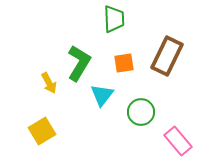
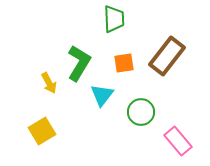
brown rectangle: rotated 12 degrees clockwise
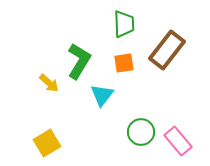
green trapezoid: moved 10 px right, 5 px down
brown rectangle: moved 6 px up
green L-shape: moved 2 px up
yellow arrow: rotated 20 degrees counterclockwise
green circle: moved 20 px down
yellow square: moved 5 px right, 12 px down
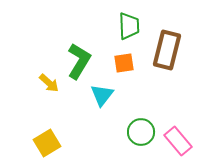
green trapezoid: moved 5 px right, 2 px down
brown rectangle: rotated 24 degrees counterclockwise
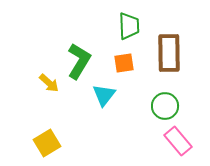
brown rectangle: moved 2 px right, 3 px down; rotated 15 degrees counterclockwise
cyan triangle: moved 2 px right
green circle: moved 24 px right, 26 px up
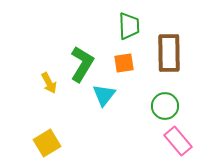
green L-shape: moved 3 px right, 3 px down
yellow arrow: rotated 20 degrees clockwise
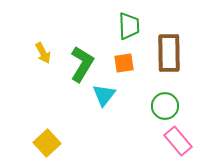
yellow arrow: moved 6 px left, 30 px up
yellow square: rotated 12 degrees counterclockwise
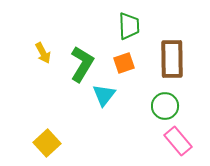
brown rectangle: moved 3 px right, 6 px down
orange square: rotated 10 degrees counterclockwise
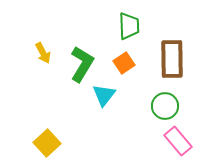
orange square: rotated 15 degrees counterclockwise
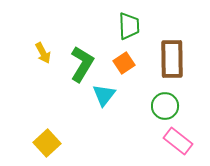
pink rectangle: rotated 12 degrees counterclockwise
